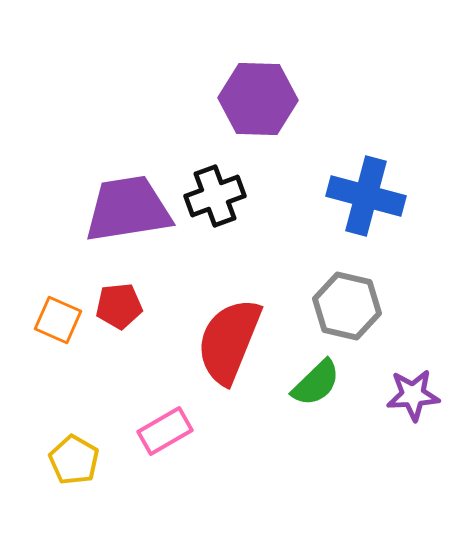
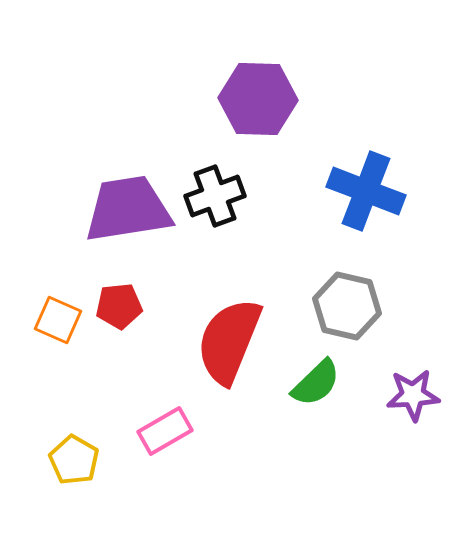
blue cross: moved 5 px up; rotated 6 degrees clockwise
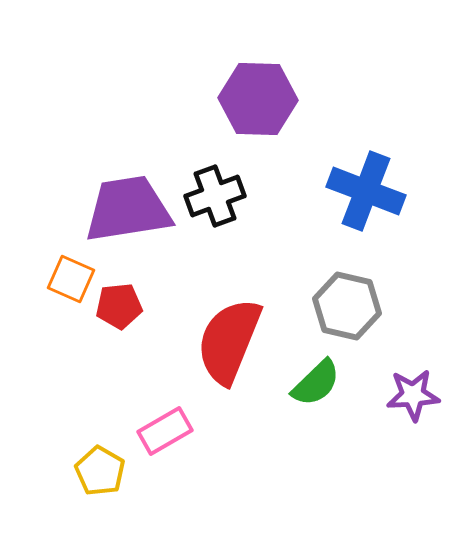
orange square: moved 13 px right, 41 px up
yellow pentagon: moved 26 px right, 11 px down
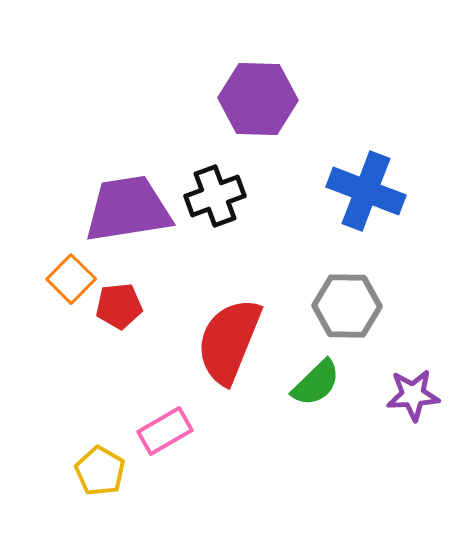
orange square: rotated 21 degrees clockwise
gray hexagon: rotated 12 degrees counterclockwise
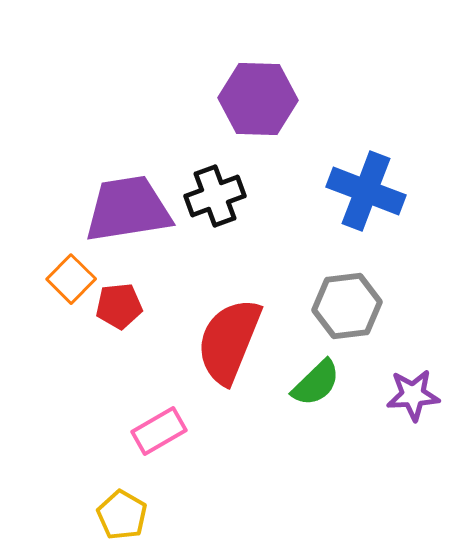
gray hexagon: rotated 8 degrees counterclockwise
pink rectangle: moved 6 px left
yellow pentagon: moved 22 px right, 44 px down
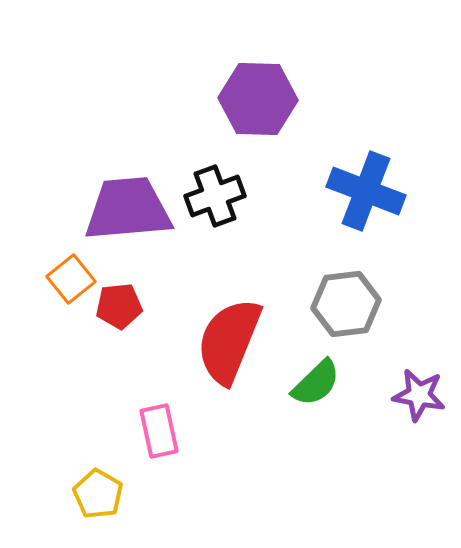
purple trapezoid: rotated 4 degrees clockwise
orange square: rotated 6 degrees clockwise
gray hexagon: moved 1 px left, 2 px up
purple star: moved 6 px right; rotated 14 degrees clockwise
pink rectangle: rotated 72 degrees counterclockwise
yellow pentagon: moved 24 px left, 21 px up
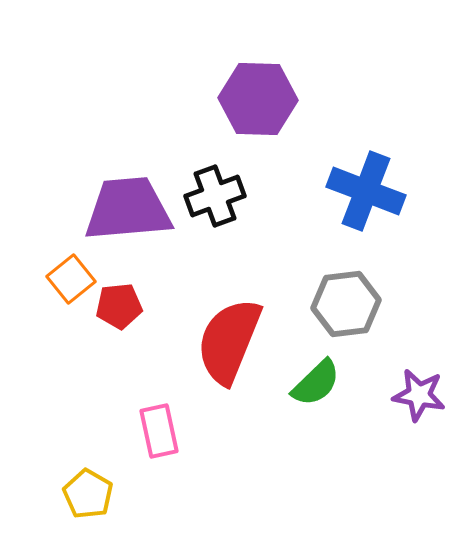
yellow pentagon: moved 10 px left
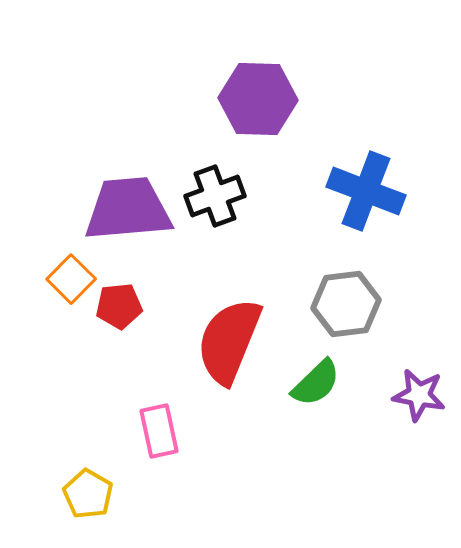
orange square: rotated 6 degrees counterclockwise
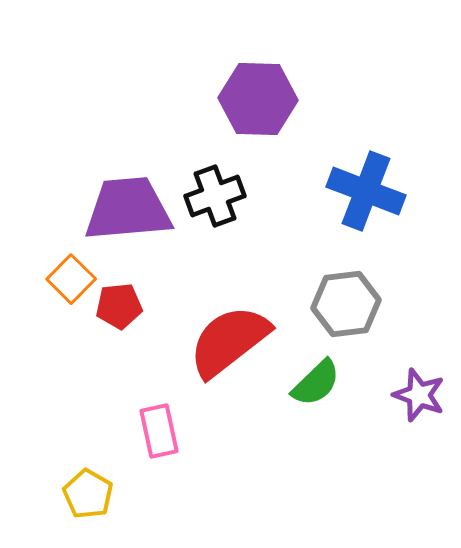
red semicircle: rotated 30 degrees clockwise
purple star: rotated 10 degrees clockwise
